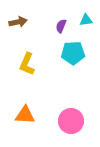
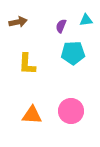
yellow L-shape: rotated 20 degrees counterclockwise
orange triangle: moved 7 px right
pink circle: moved 10 px up
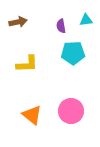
purple semicircle: rotated 32 degrees counterclockwise
yellow L-shape: rotated 95 degrees counterclockwise
orange triangle: rotated 35 degrees clockwise
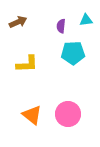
brown arrow: rotated 12 degrees counterclockwise
purple semicircle: rotated 16 degrees clockwise
pink circle: moved 3 px left, 3 px down
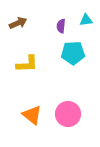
brown arrow: moved 1 px down
